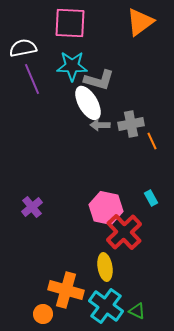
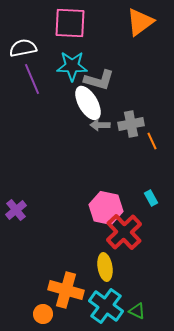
purple cross: moved 16 px left, 3 px down
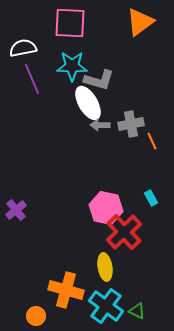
orange circle: moved 7 px left, 2 px down
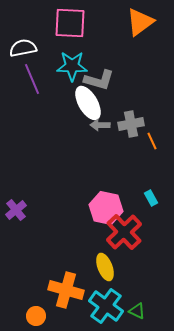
yellow ellipse: rotated 12 degrees counterclockwise
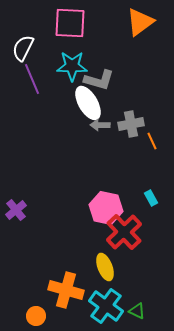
white semicircle: rotated 52 degrees counterclockwise
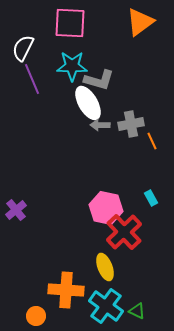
orange cross: rotated 12 degrees counterclockwise
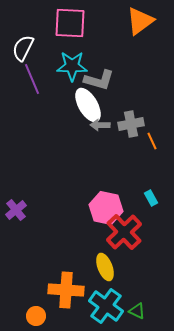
orange triangle: moved 1 px up
white ellipse: moved 2 px down
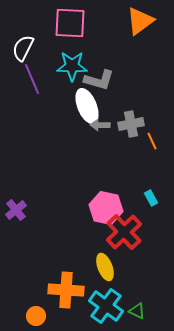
white ellipse: moved 1 px left, 1 px down; rotated 8 degrees clockwise
